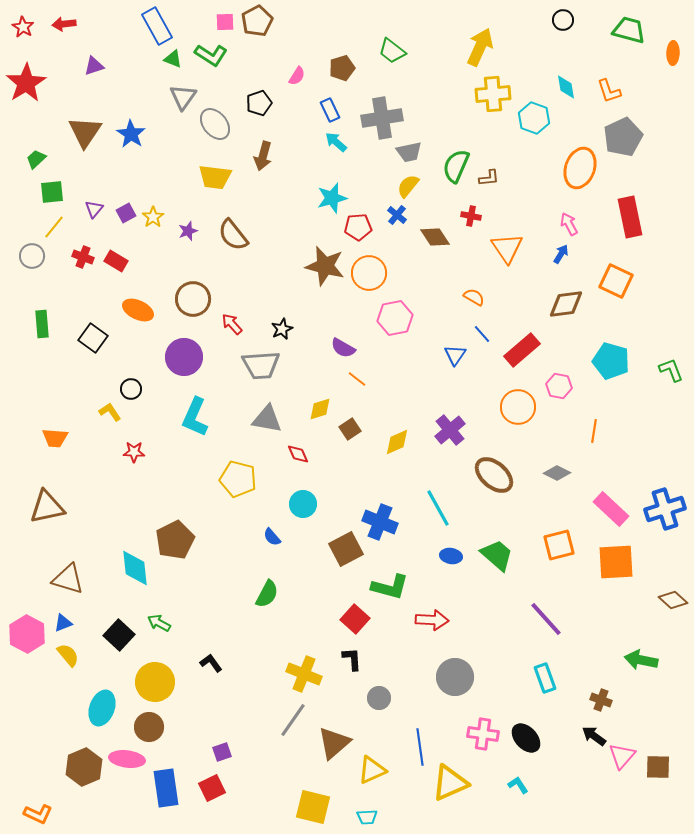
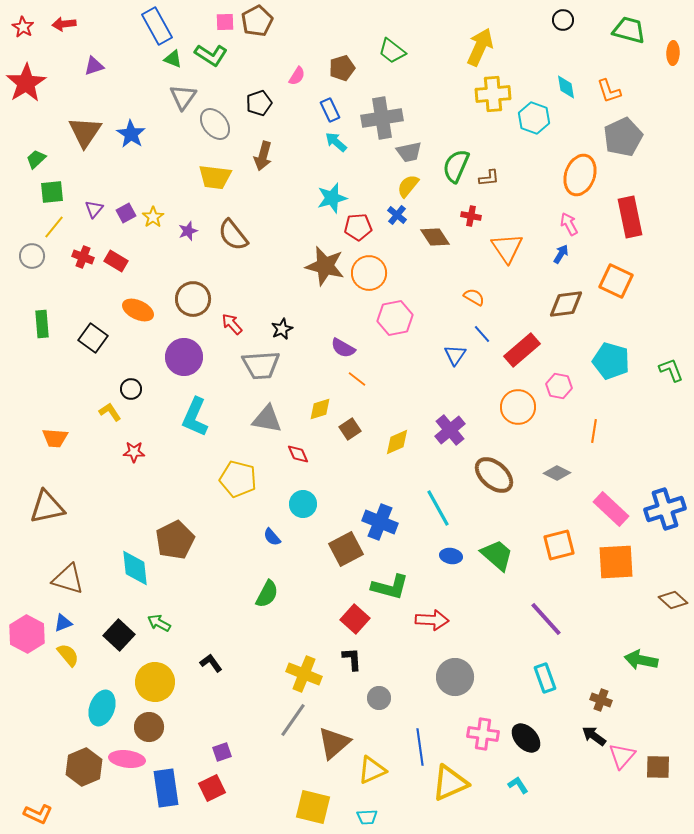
orange ellipse at (580, 168): moved 7 px down
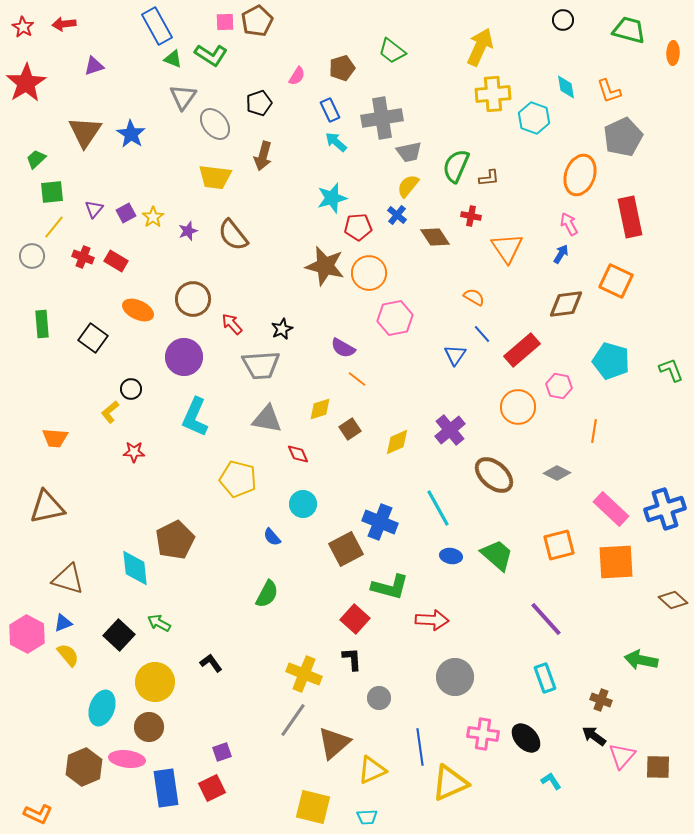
yellow L-shape at (110, 412): rotated 95 degrees counterclockwise
cyan L-shape at (518, 785): moved 33 px right, 4 px up
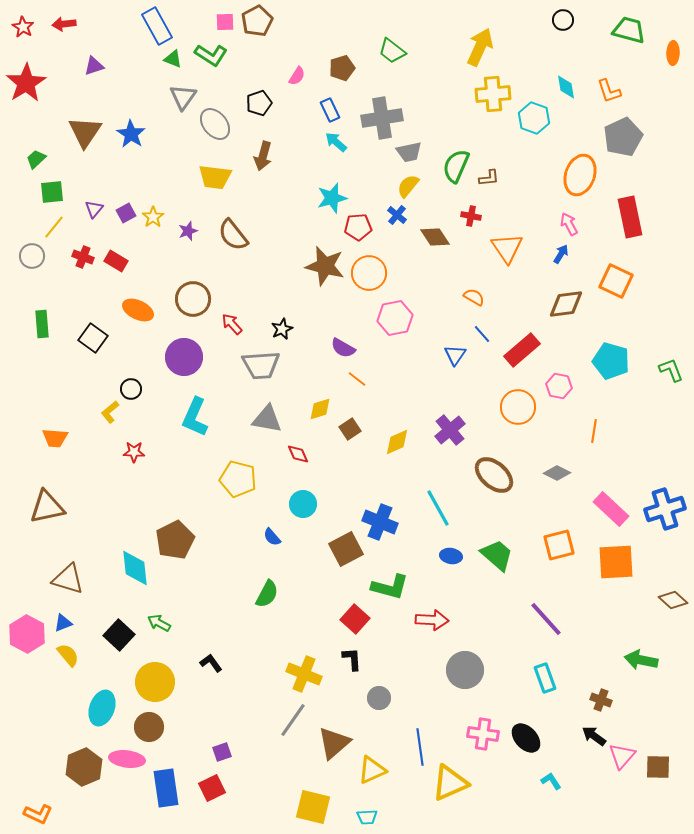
gray circle at (455, 677): moved 10 px right, 7 px up
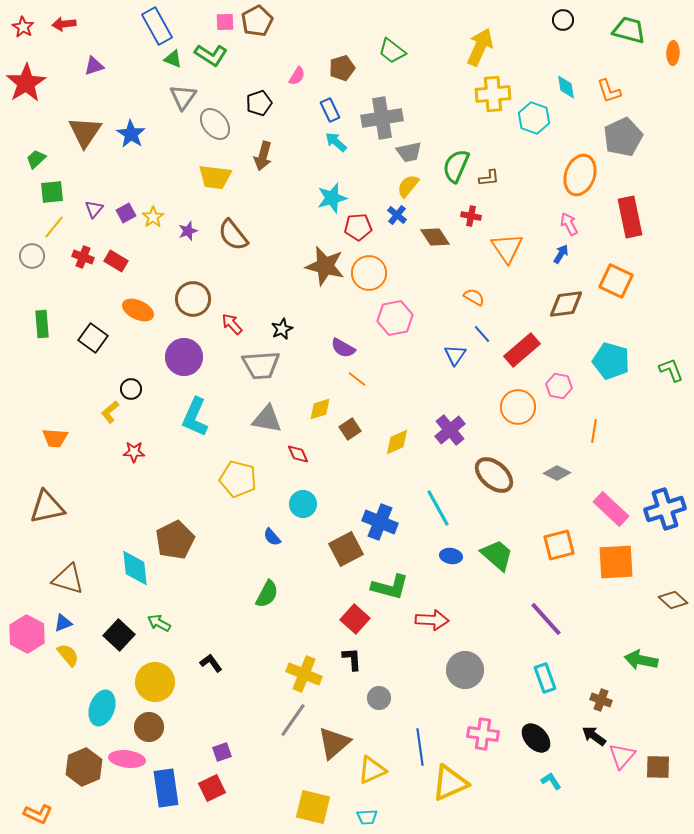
black ellipse at (526, 738): moved 10 px right
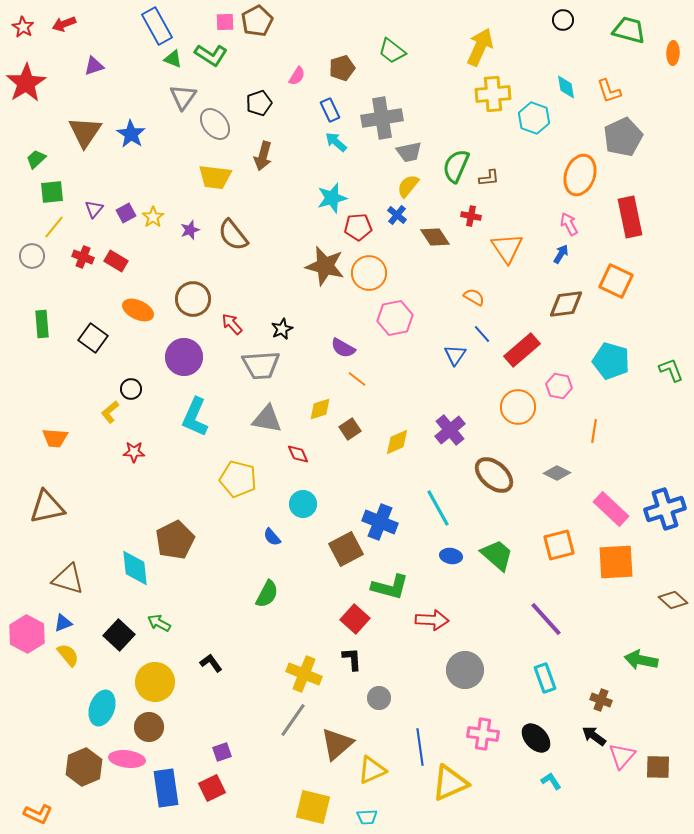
red arrow at (64, 24): rotated 15 degrees counterclockwise
purple star at (188, 231): moved 2 px right, 1 px up
brown triangle at (334, 743): moved 3 px right, 1 px down
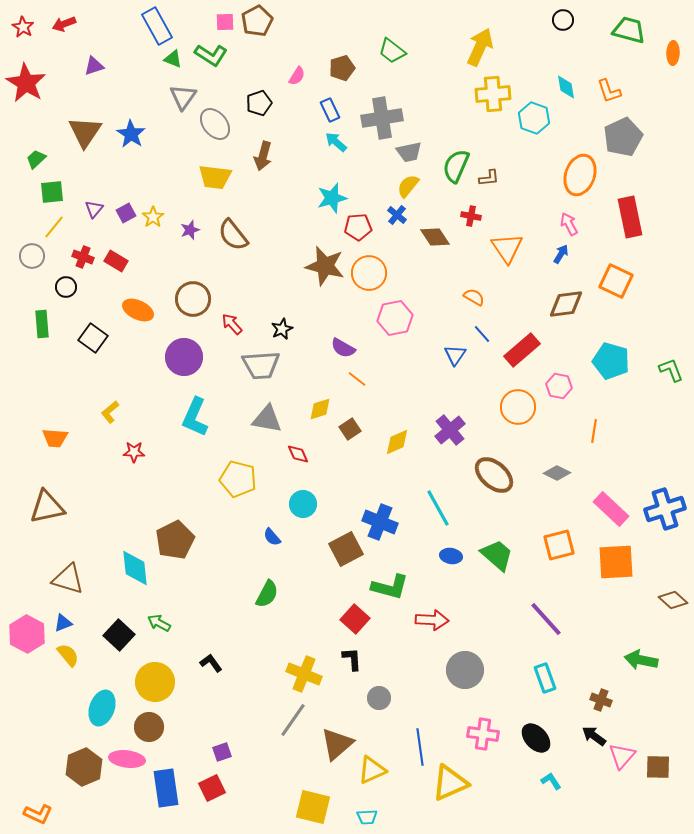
red star at (26, 83): rotated 9 degrees counterclockwise
black circle at (131, 389): moved 65 px left, 102 px up
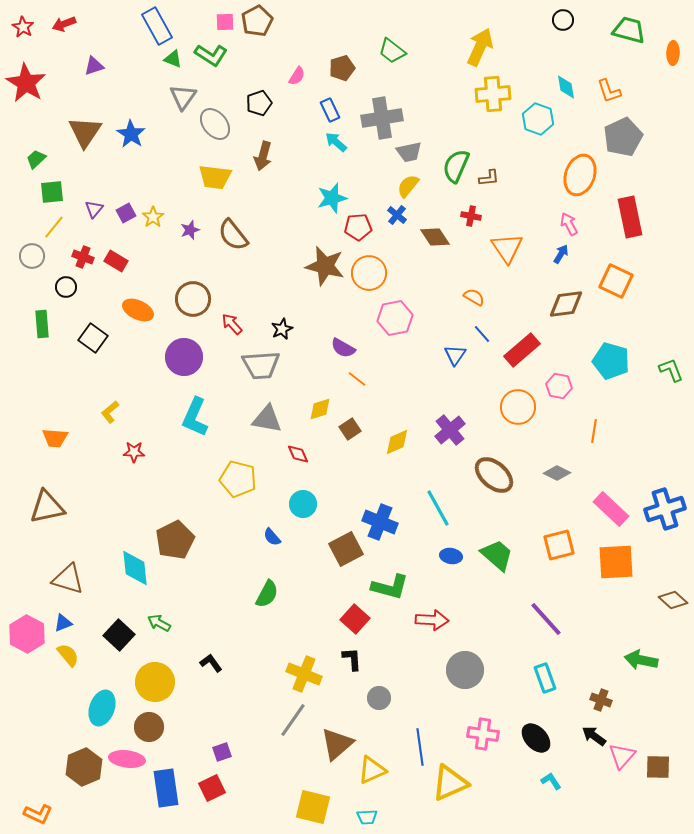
cyan hexagon at (534, 118): moved 4 px right, 1 px down
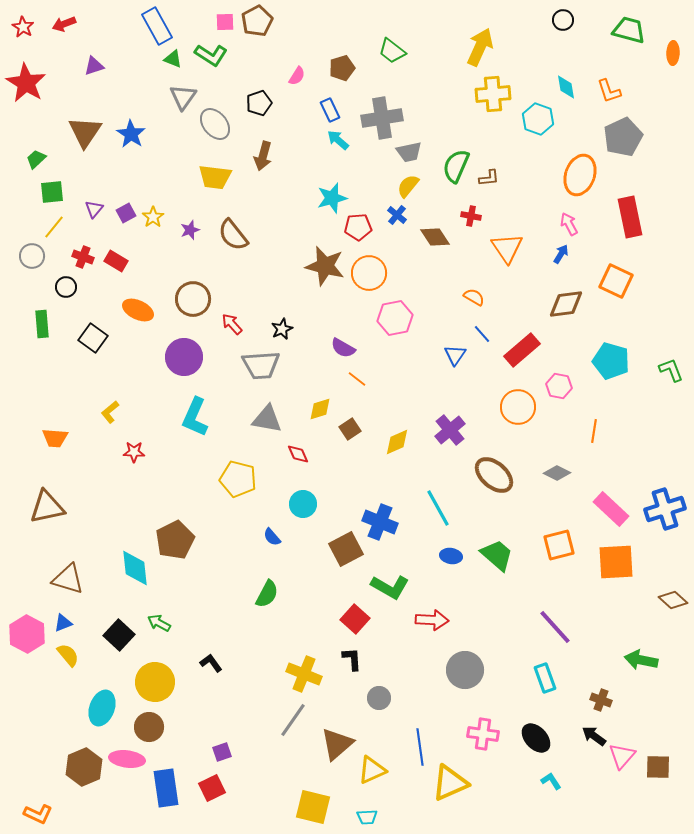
cyan arrow at (336, 142): moved 2 px right, 2 px up
green L-shape at (390, 587): rotated 15 degrees clockwise
purple line at (546, 619): moved 9 px right, 8 px down
